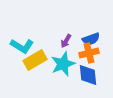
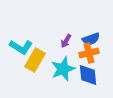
cyan L-shape: moved 1 px left, 1 px down
yellow rectangle: rotated 30 degrees counterclockwise
cyan star: moved 5 px down
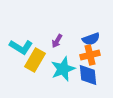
purple arrow: moved 9 px left
orange cross: moved 1 px right, 2 px down
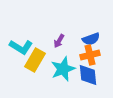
purple arrow: moved 2 px right
